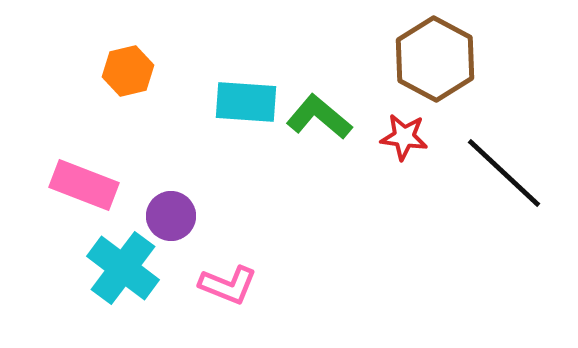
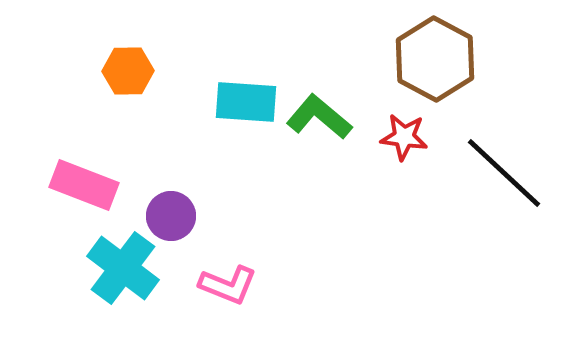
orange hexagon: rotated 12 degrees clockwise
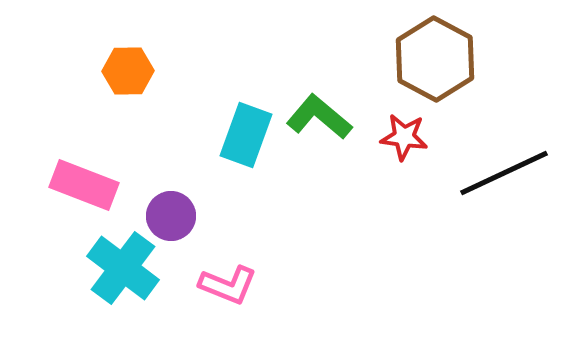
cyan rectangle: moved 33 px down; rotated 74 degrees counterclockwise
black line: rotated 68 degrees counterclockwise
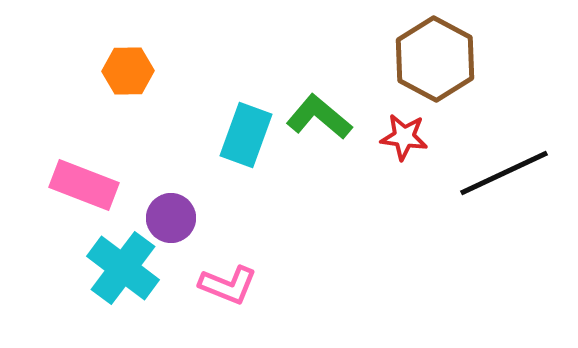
purple circle: moved 2 px down
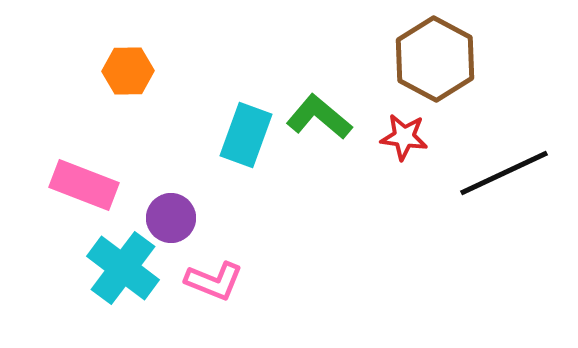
pink L-shape: moved 14 px left, 4 px up
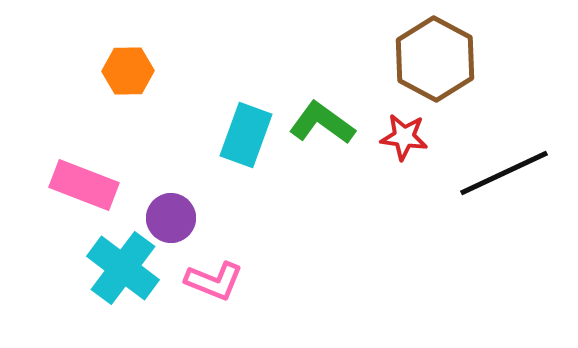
green L-shape: moved 3 px right, 6 px down; rotated 4 degrees counterclockwise
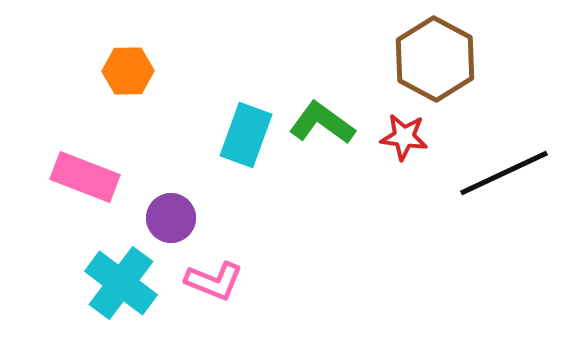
pink rectangle: moved 1 px right, 8 px up
cyan cross: moved 2 px left, 15 px down
